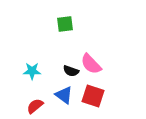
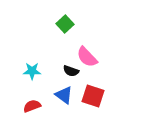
green square: rotated 36 degrees counterclockwise
pink semicircle: moved 4 px left, 7 px up
red semicircle: moved 3 px left; rotated 18 degrees clockwise
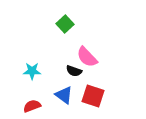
black semicircle: moved 3 px right
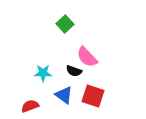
cyan star: moved 11 px right, 2 px down
red semicircle: moved 2 px left
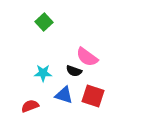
green square: moved 21 px left, 2 px up
pink semicircle: rotated 10 degrees counterclockwise
blue triangle: rotated 18 degrees counterclockwise
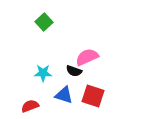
pink semicircle: rotated 120 degrees clockwise
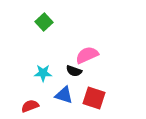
pink semicircle: moved 2 px up
red square: moved 1 px right, 2 px down
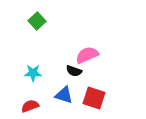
green square: moved 7 px left, 1 px up
cyan star: moved 10 px left
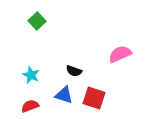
pink semicircle: moved 33 px right, 1 px up
cyan star: moved 2 px left, 2 px down; rotated 24 degrees clockwise
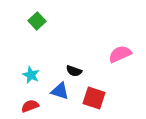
blue triangle: moved 4 px left, 4 px up
